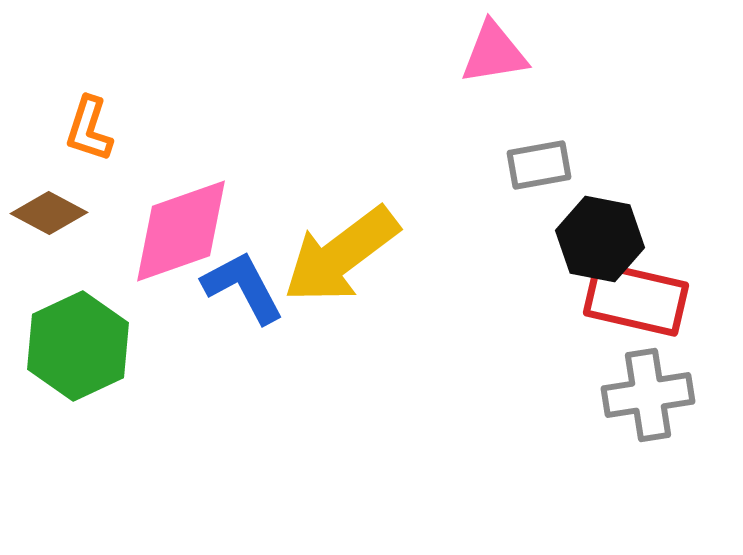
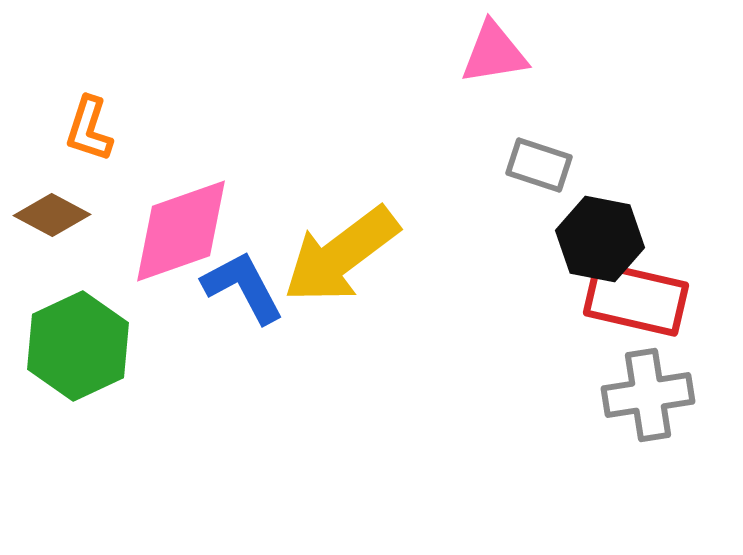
gray rectangle: rotated 28 degrees clockwise
brown diamond: moved 3 px right, 2 px down
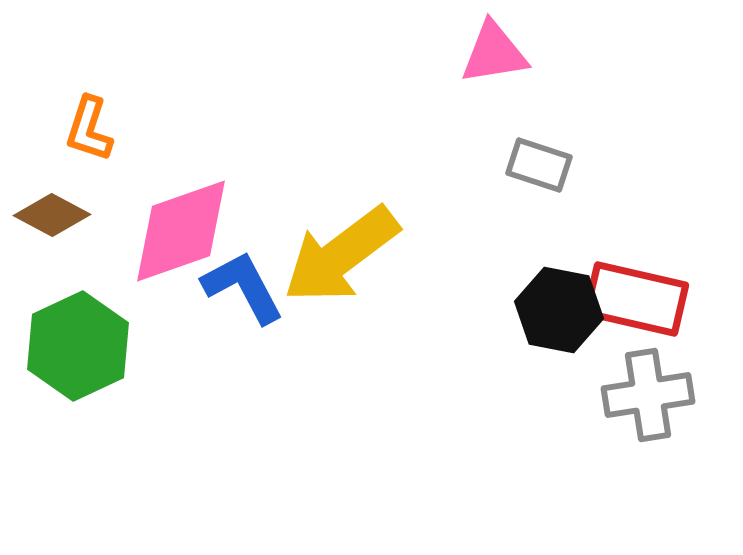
black hexagon: moved 41 px left, 71 px down
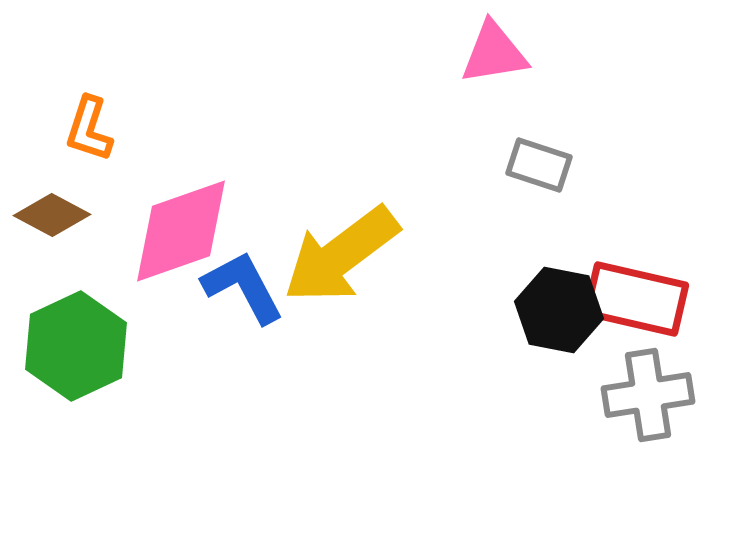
green hexagon: moved 2 px left
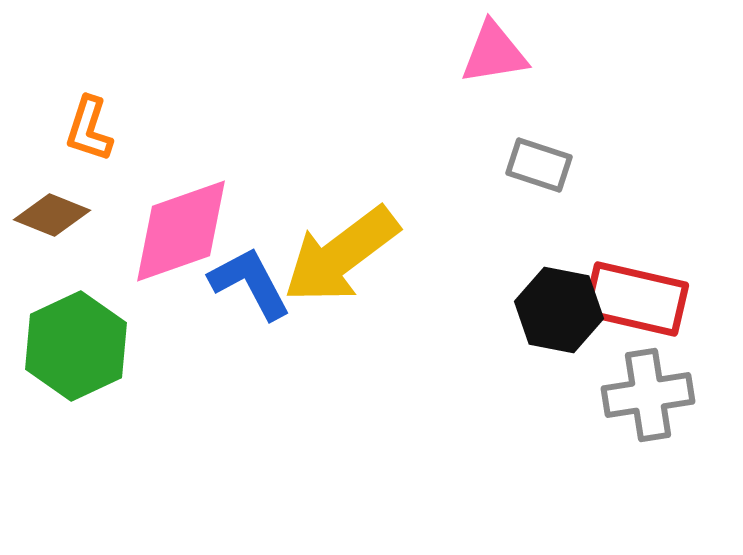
brown diamond: rotated 6 degrees counterclockwise
blue L-shape: moved 7 px right, 4 px up
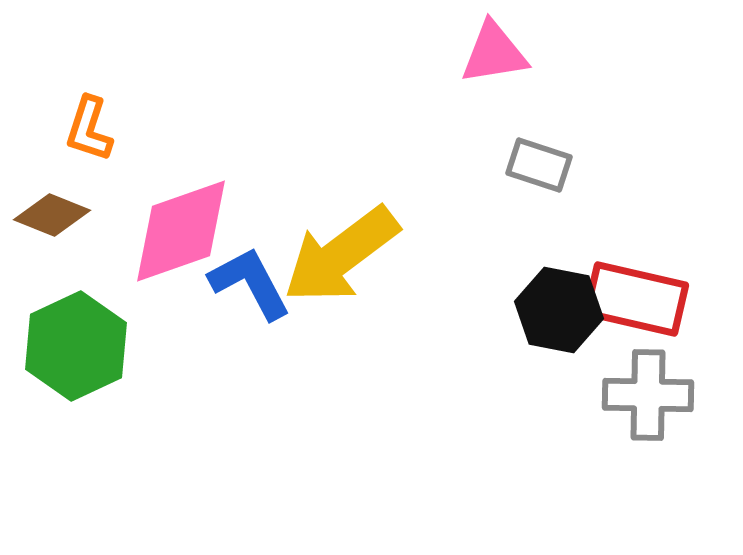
gray cross: rotated 10 degrees clockwise
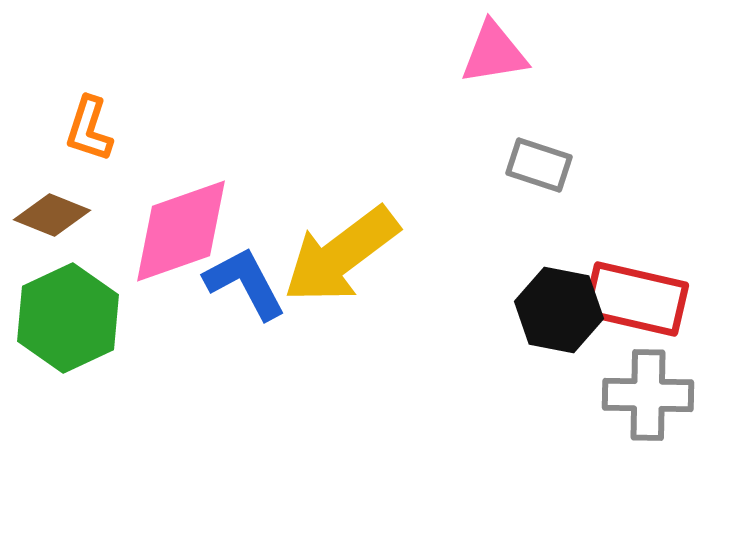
blue L-shape: moved 5 px left
green hexagon: moved 8 px left, 28 px up
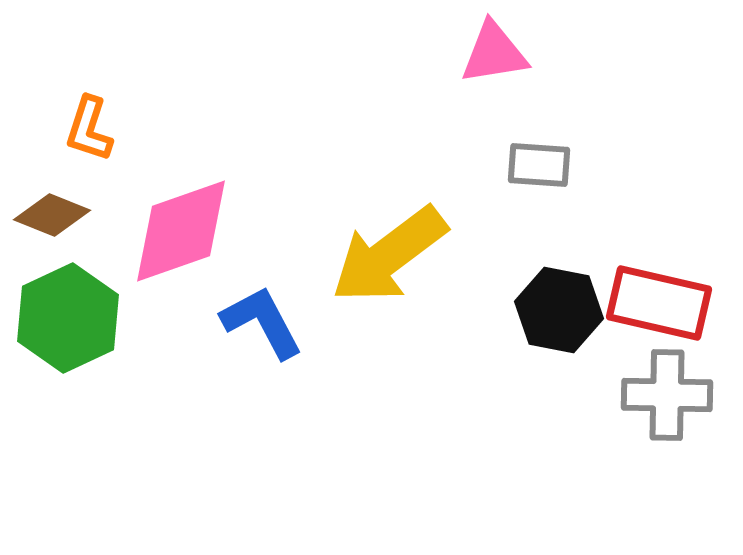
gray rectangle: rotated 14 degrees counterclockwise
yellow arrow: moved 48 px right
blue L-shape: moved 17 px right, 39 px down
red rectangle: moved 23 px right, 4 px down
gray cross: moved 19 px right
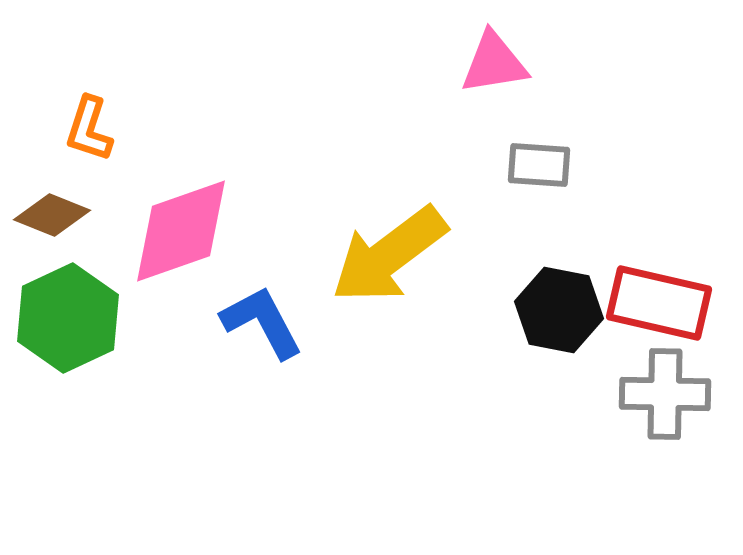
pink triangle: moved 10 px down
gray cross: moved 2 px left, 1 px up
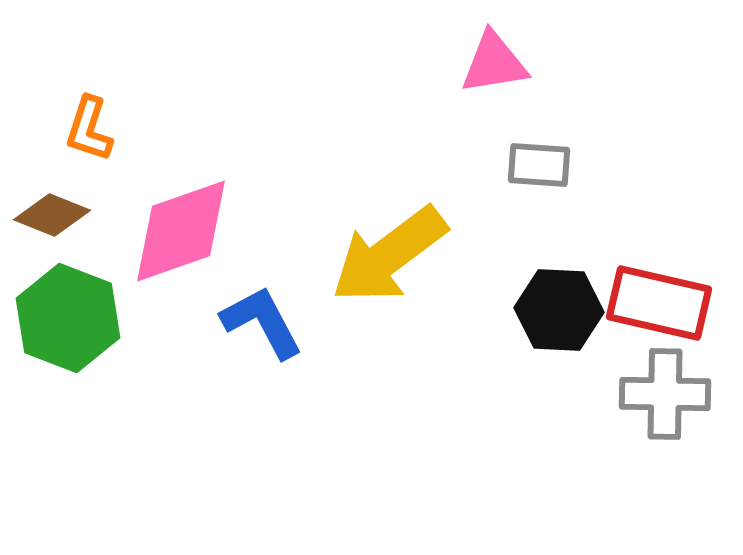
black hexagon: rotated 8 degrees counterclockwise
green hexagon: rotated 14 degrees counterclockwise
